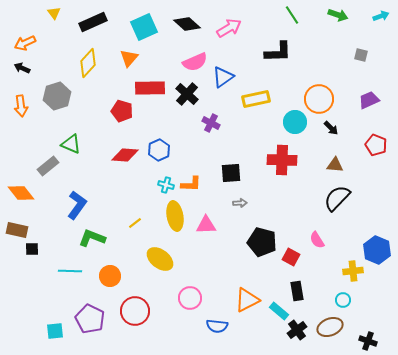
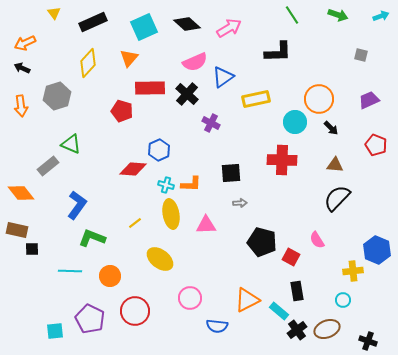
red diamond at (125, 155): moved 8 px right, 14 px down
yellow ellipse at (175, 216): moved 4 px left, 2 px up
brown ellipse at (330, 327): moved 3 px left, 2 px down
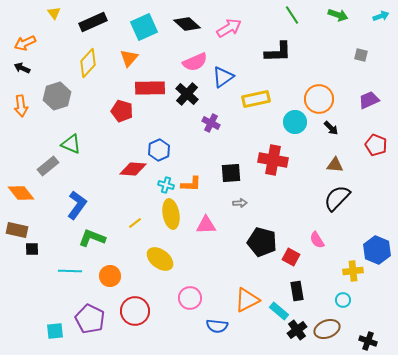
red cross at (282, 160): moved 9 px left; rotated 8 degrees clockwise
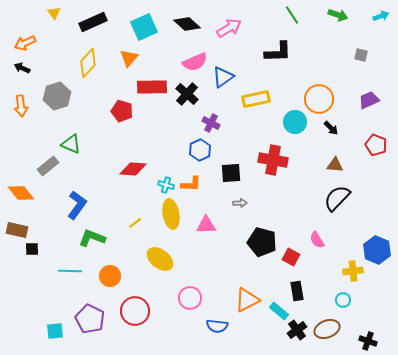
red rectangle at (150, 88): moved 2 px right, 1 px up
blue hexagon at (159, 150): moved 41 px right
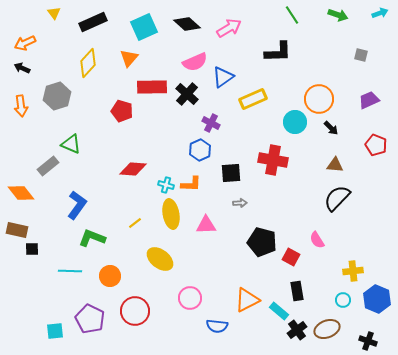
cyan arrow at (381, 16): moved 1 px left, 3 px up
yellow rectangle at (256, 99): moved 3 px left; rotated 12 degrees counterclockwise
blue hexagon at (377, 250): moved 49 px down
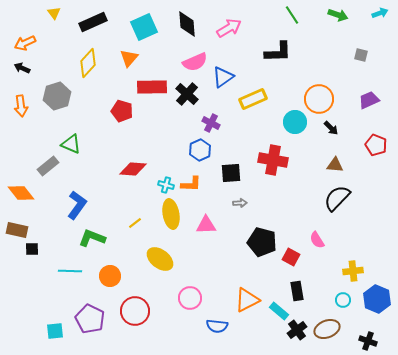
black diamond at (187, 24): rotated 44 degrees clockwise
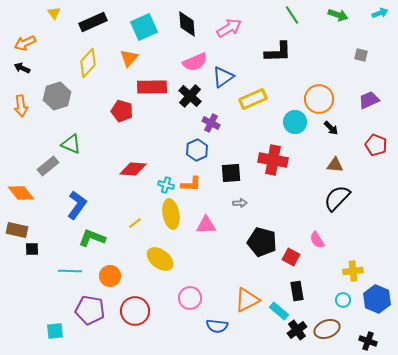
black cross at (187, 94): moved 3 px right, 2 px down
blue hexagon at (200, 150): moved 3 px left
purple pentagon at (90, 319): moved 9 px up; rotated 16 degrees counterclockwise
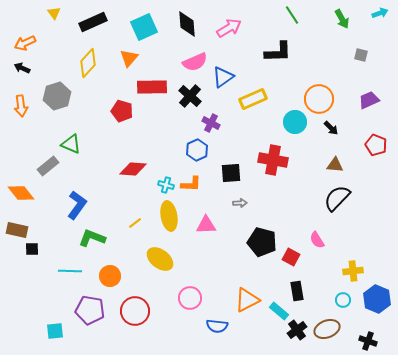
green arrow at (338, 15): moved 4 px right, 4 px down; rotated 42 degrees clockwise
yellow ellipse at (171, 214): moved 2 px left, 2 px down
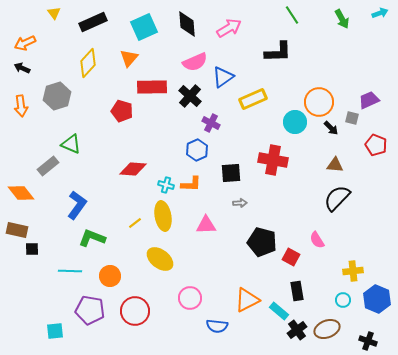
gray square at (361, 55): moved 9 px left, 63 px down
orange circle at (319, 99): moved 3 px down
yellow ellipse at (169, 216): moved 6 px left
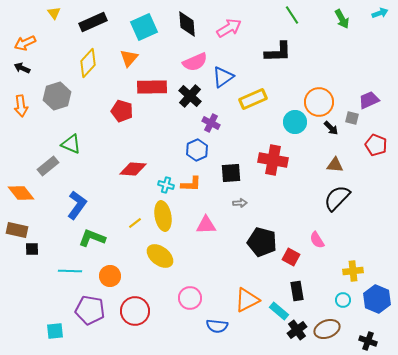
yellow ellipse at (160, 259): moved 3 px up
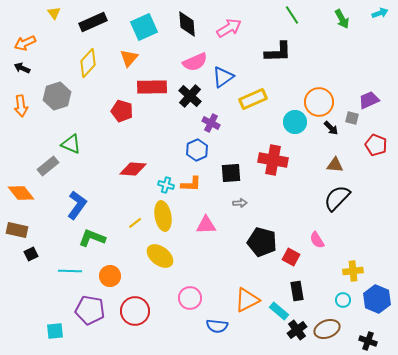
black square at (32, 249): moved 1 px left, 5 px down; rotated 24 degrees counterclockwise
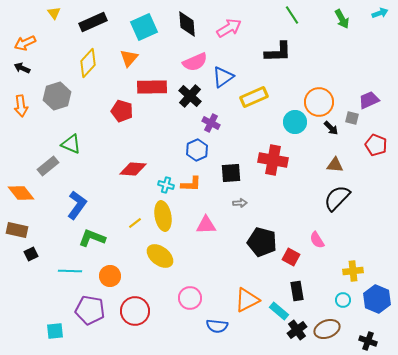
yellow rectangle at (253, 99): moved 1 px right, 2 px up
